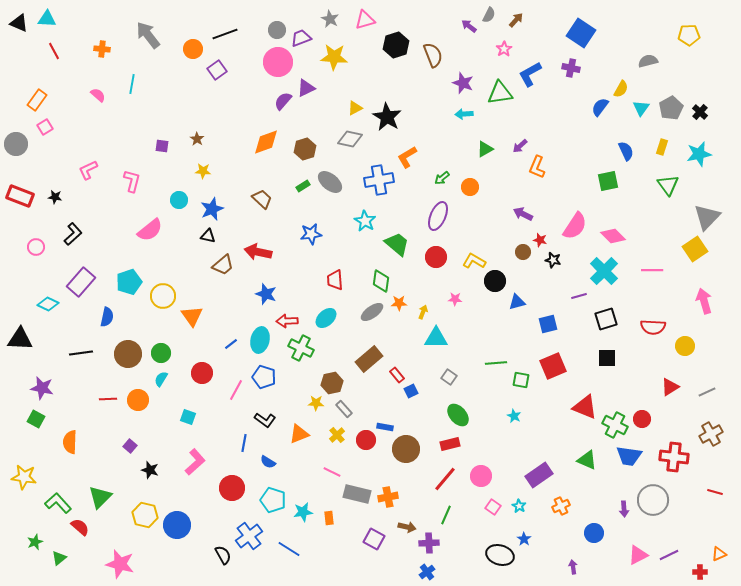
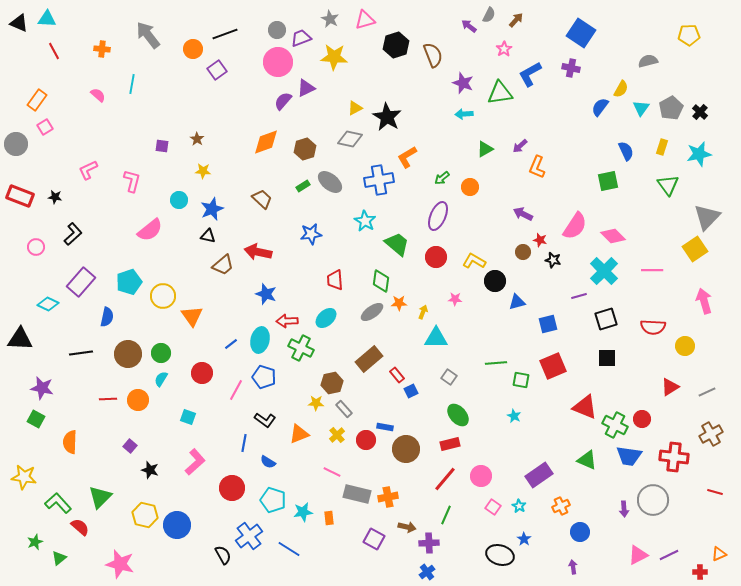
blue circle at (594, 533): moved 14 px left, 1 px up
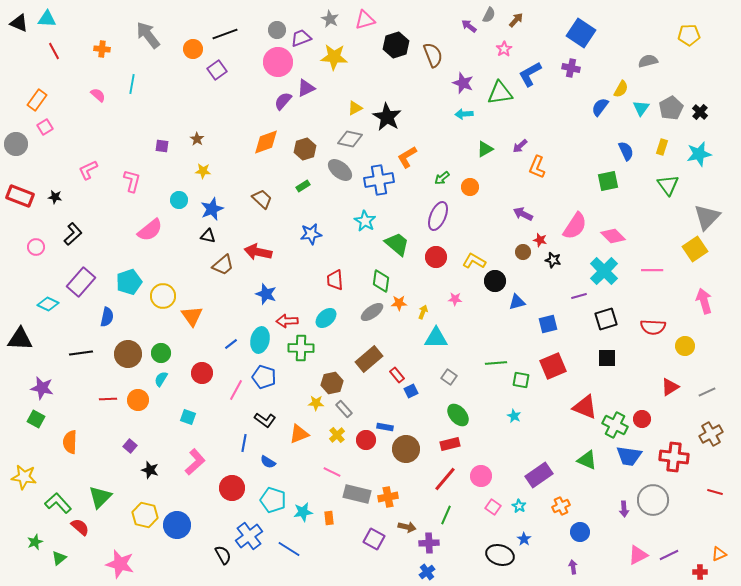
gray ellipse at (330, 182): moved 10 px right, 12 px up
green cross at (301, 348): rotated 25 degrees counterclockwise
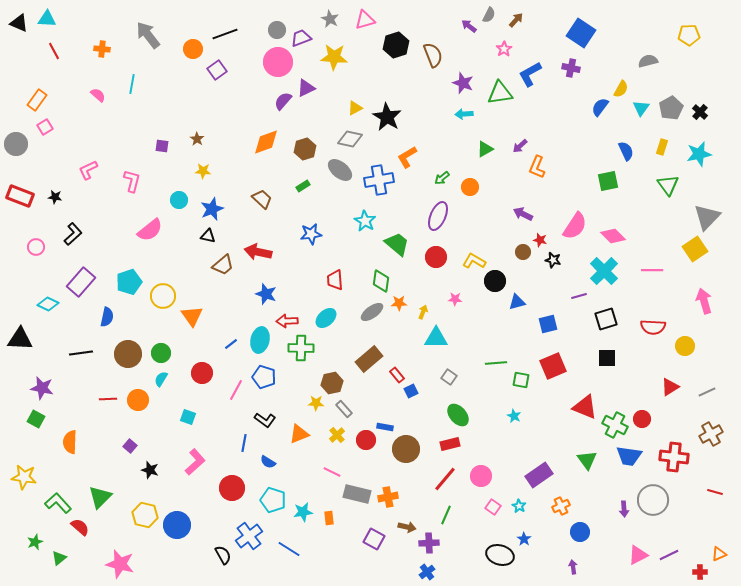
green triangle at (587, 460): rotated 30 degrees clockwise
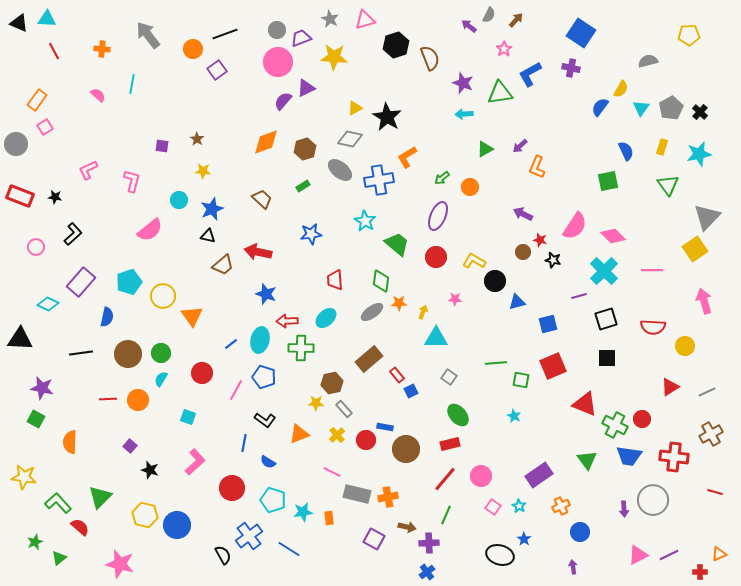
brown semicircle at (433, 55): moved 3 px left, 3 px down
red triangle at (585, 407): moved 3 px up
